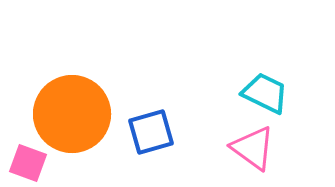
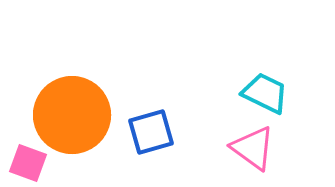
orange circle: moved 1 px down
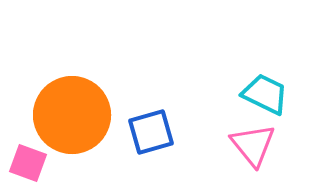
cyan trapezoid: moved 1 px down
pink triangle: moved 3 px up; rotated 15 degrees clockwise
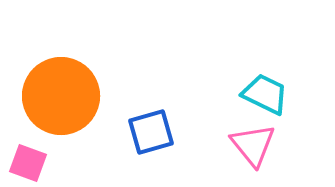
orange circle: moved 11 px left, 19 px up
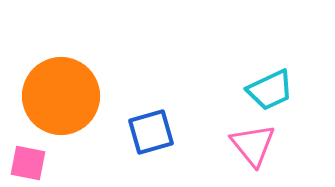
cyan trapezoid: moved 5 px right, 4 px up; rotated 129 degrees clockwise
pink square: rotated 9 degrees counterclockwise
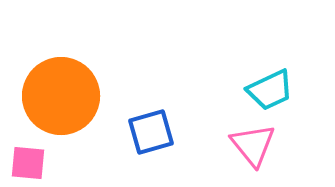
pink square: rotated 6 degrees counterclockwise
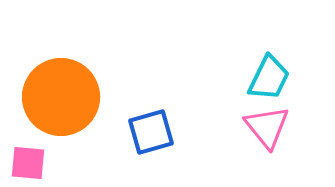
cyan trapezoid: moved 1 px left, 12 px up; rotated 39 degrees counterclockwise
orange circle: moved 1 px down
pink triangle: moved 14 px right, 18 px up
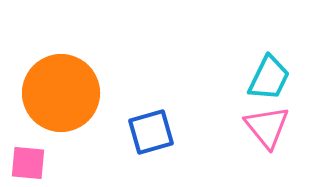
orange circle: moved 4 px up
